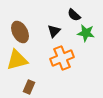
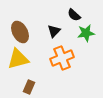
green star: rotated 18 degrees counterclockwise
yellow triangle: moved 1 px right, 1 px up
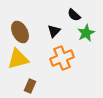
green star: rotated 18 degrees counterclockwise
brown rectangle: moved 1 px right, 1 px up
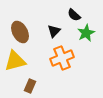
yellow triangle: moved 3 px left, 2 px down
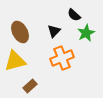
brown rectangle: rotated 24 degrees clockwise
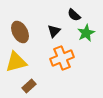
yellow triangle: moved 1 px right, 1 px down
brown rectangle: moved 1 px left
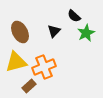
black semicircle: moved 1 px down
orange cross: moved 18 px left, 9 px down
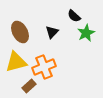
black triangle: moved 2 px left, 1 px down
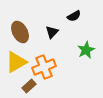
black semicircle: rotated 72 degrees counterclockwise
green star: moved 17 px down
yellow triangle: rotated 15 degrees counterclockwise
